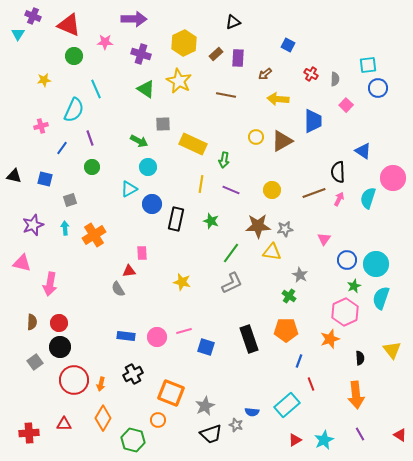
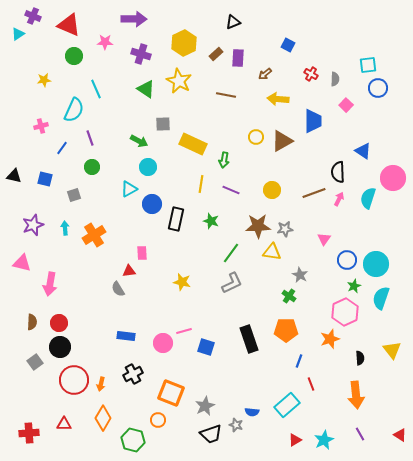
cyan triangle at (18, 34): rotated 24 degrees clockwise
gray square at (70, 200): moved 4 px right, 5 px up
pink circle at (157, 337): moved 6 px right, 6 px down
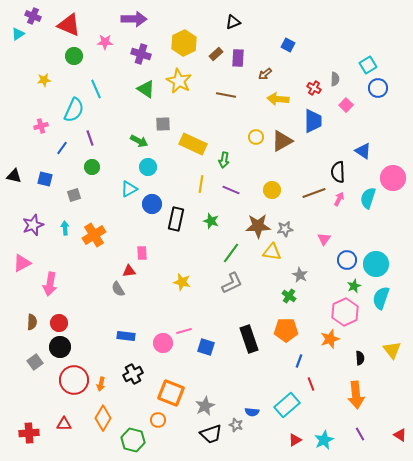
cyan square at (368, 65): rotated 24 degrees counterclockwise
red cross at (311, 74): moved 3 px right, 14 px down
pink triangle at (22, 263): rotated 42 degrees counterclockwise
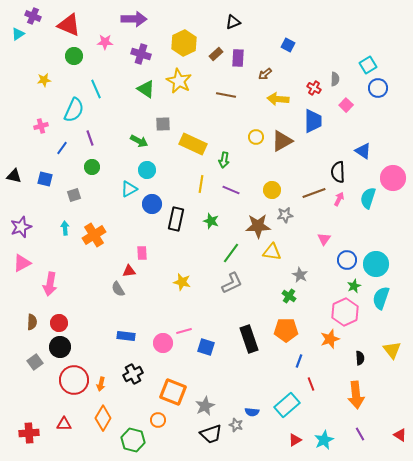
cyan circle at (148, 167): moved 1 px left, 3 px down
purple star at (33, 225): moved 12 px left, 2 px down
gray star at (285, 229): moved 14 px up
orange square at (171, 393): moved 2 px right, 1 px up
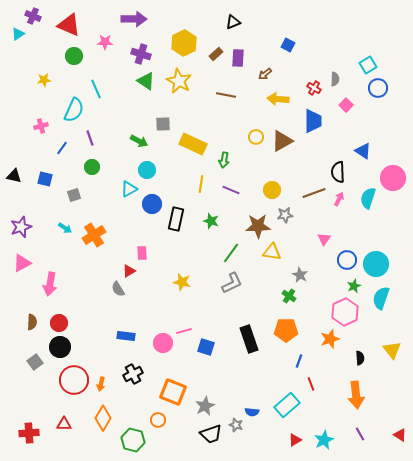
green triangle at (146, 89): moved 8 px up
cyan arrow at (65, 228): rotated 128 degrees clockwise
red triangle at (129, 271): rotated 24 degrees counterclockwise
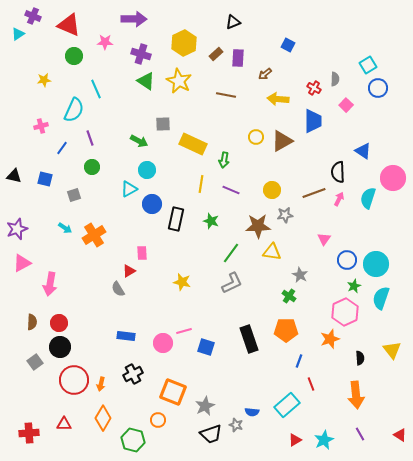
purple star at (21, 227): moved 4 px left, 2 px down
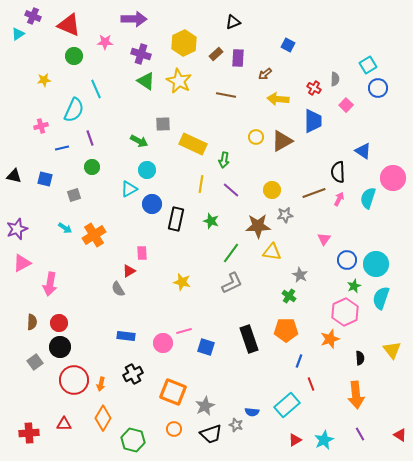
blue line at (62, 148): rotated 40 degrees clockwise
purple line at (231, 190): rotated 18 degrees clockwise
orange circle at (158, 420): moved 16 px right, 9 px down
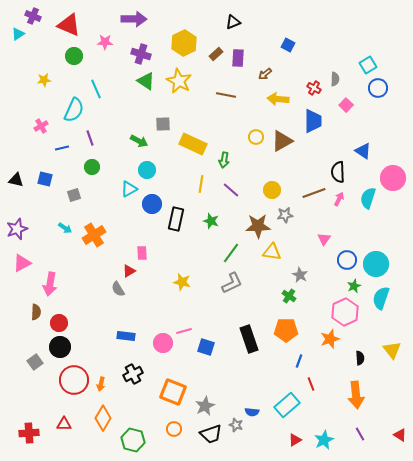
pink cross at (41, 126): rotated 16 degrees counterclockwise
black triangle at (14, 176): moved 2 px right, 4 px down
brown semicircle at (32, 322): moved 4 px right, 10 px up
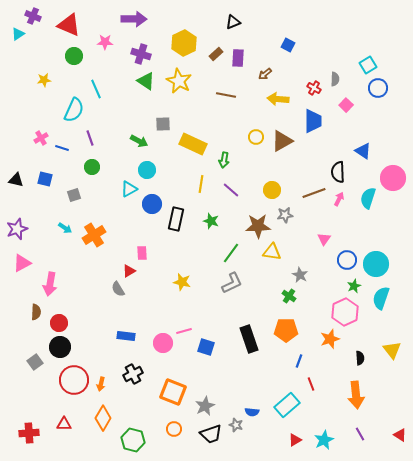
pink cross at (41, 126): moved 12 px down
blue line at (62, 148): rotated 32 degrees clockwise
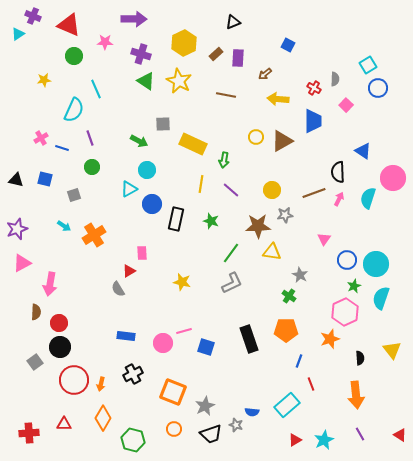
cyan arrow at (65, 228): moved 1 px left, 2 px up
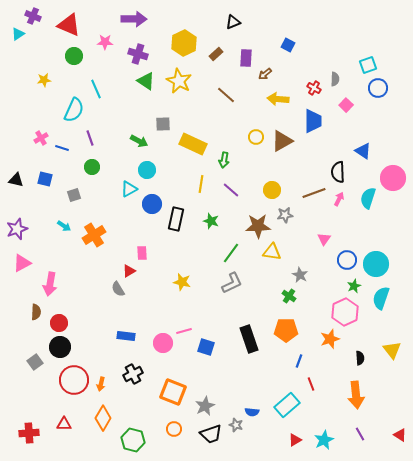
purple cross at (141, 54): moved 3 px left
purple rectangle at (238, 58): moved 8 px right
cyan square at (368, 65): rotated 12 degrees clockwise
brown line at (226, 95): rotated 30 degrees clockwise
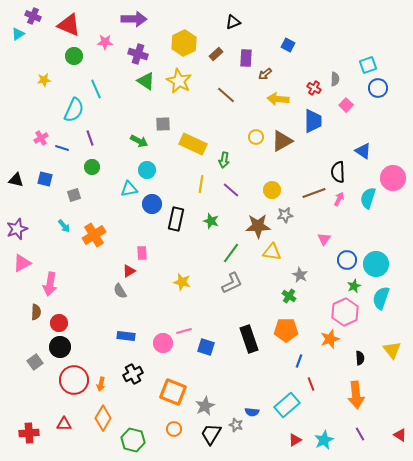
cyan triangle at (129, 189): rotated 18 degrees clockwise
cyan arrow at (64, 226): rotated 16 degrees clockwise
gray semicircle at (118, 289): moved 2 px right, 2 px down
black trapezoid at (211, 434): rotated 140 degrees clockwise
